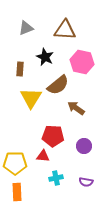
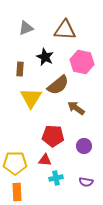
red triangle: moved 2 px right, 4 px down
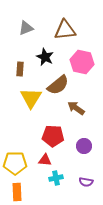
brown triangle: rotated 10 degrees counterclockwise
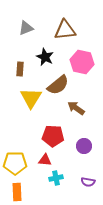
purple semicircle: moved 2 px right
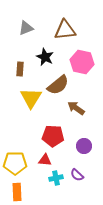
purple semicircle: moved 11 px left, 7 px up; rotated 32 degrees clockwise
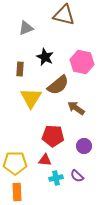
brown triangle: moved 1 px left, 15 px up; rotated 20 degrees clockwise
purple semicircle: moved 1 px down
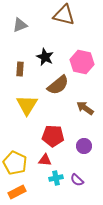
gray triangle: moved 6 px left, 3 px up
yellow triangle: moved 4 px left, 7 px down
brown arrow: moved 9 px right
yellow pentagon: rotated 25 degrees clockwise
purple semicircle: moved 4 px down
orange rectangle: rotated 66 degrees clockwise
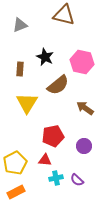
yellow triangle: moved 2 px up
red pentagon: rotated 15 degrees counterclockwise
yellow pentagon: rotated 20 degrees clockwise
orange rectangle: moved 1 px left
